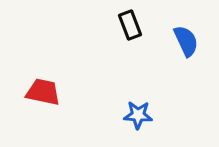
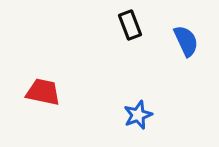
blue star: rotated 24 degrees counterclockwise
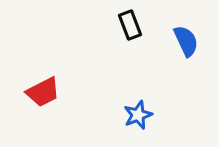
red trapezoid: rotated 141 degrees clockwise
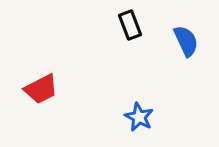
red trapezoid: moved 2 px left, 3 px up
blue star: moved 1 px right, 2 px down; rotated 24 degrees counterclockwise
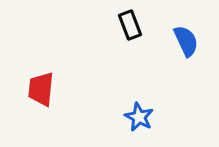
red trapezoid: rotated 123 degrees clockwise
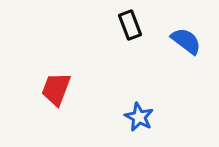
blue semicircle: rotated 28 degrees counterclockwise
red trapezoid: moved 15 px right; rotated 15 degrees clockwise
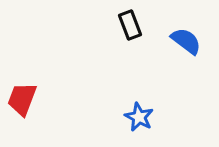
red trapezoid: moved 34 px left, 10 px down
